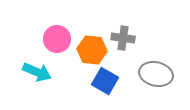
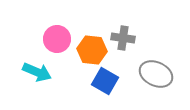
gray ellipse: rotated 12 degrees clockwise
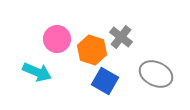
gray cross: moved 2 px left, 1 px up; rotated 30 degrees clockwise
orange hexagon: rotated 12 degrees clockwise
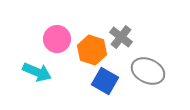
gray ellipse: moved 8 px left, 3 px up
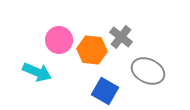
pink circle: moved 2 px right, 1 px down
orange hexagon: rotated 12 degrees counterclockwise
blue square: moved 10 px down
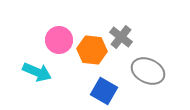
blue square: moved 1 px left
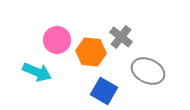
pink circle: moved 2 px left
orange hexagon: moved 1 px left, 2 px down
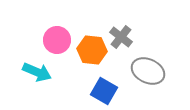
orange hexagon: moved 1 px right, 2 px up
